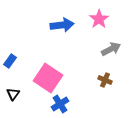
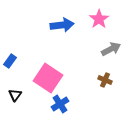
black triangle: moved 2 px right, 1 px down
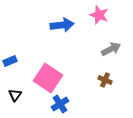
pink star: moved 4 px up; rotated 18 degrees counterclockwise
blue rectangle: rotated 32 degrees clockwise
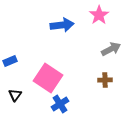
pink star: rotated 18 degrees clockwise
brown cross: rotated 24 degrees counterclockwise
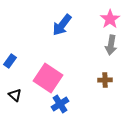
pink star: moved 11 px right, 4 px down
blue arrow: rotated 135 degrees clockwise
gray arrow: moved 4 px up; rotated 126 degrees clockwise
blue rectangle: rotated 32 degrees counterclockwise
black triangle: rotated 24 degrees counterclockwise
